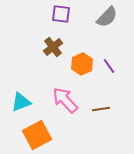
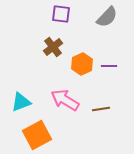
purple line: rotated 56 degrees counterclockwise
pink arrow: rotated 16 degrees counterclockwise
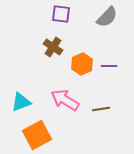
brown cross: rotated 18 degrees counterclockwise
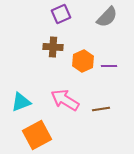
purple square: rotated 30 degrees counterclockwise
brown cross: rotated 30 degrees counterclockwise
orange hexagon: moved 1 px right, 3 px up
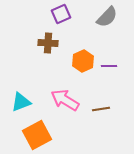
brown cross: moved 5 px left, 4 px up
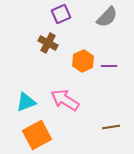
brown cross: rotated 24 degrees clockwise
cyan triangle: moved 5 px right
brown line: moved 10 px right, 18 px down
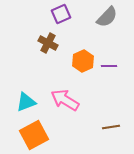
orange square: moved 3 px left
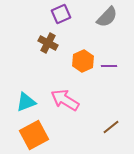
brown line: rotated 30 degrees counterclockwise
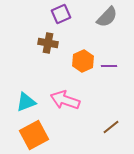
brown cross: rotated 18 degrees counterclockwise
pink arrow: rotated 12 degrees counterclockwise
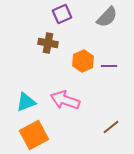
purple square: moved 1 px right
